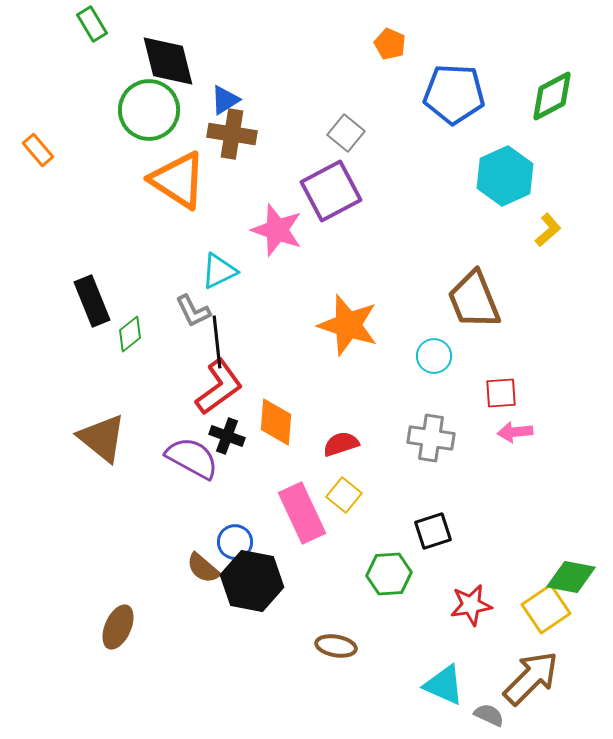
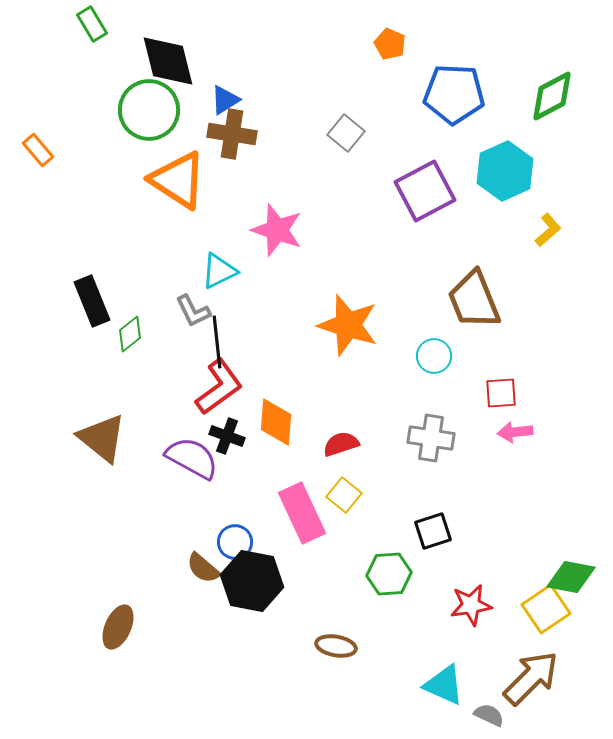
cyan hexagon at (505, 176): moved 5 px up
purple square at (331, 191): moved 94 px right
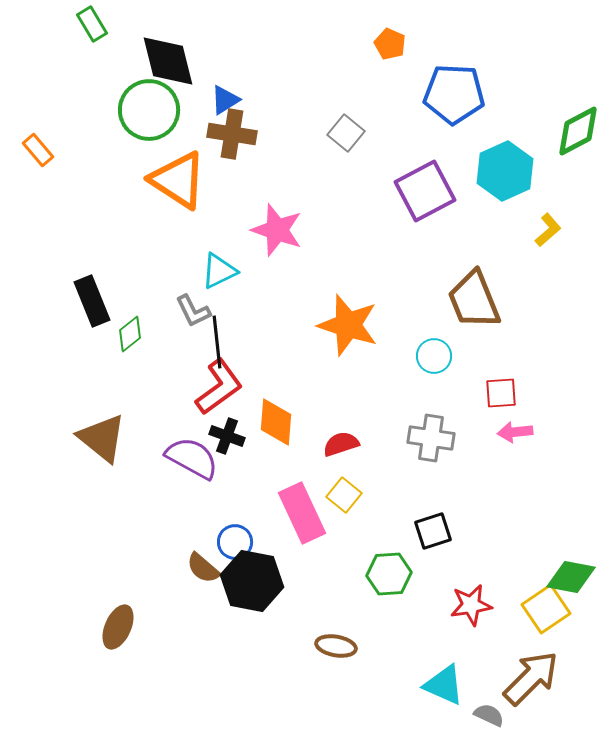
green diamond at (552, 96): moved 26 px right, 35 px down
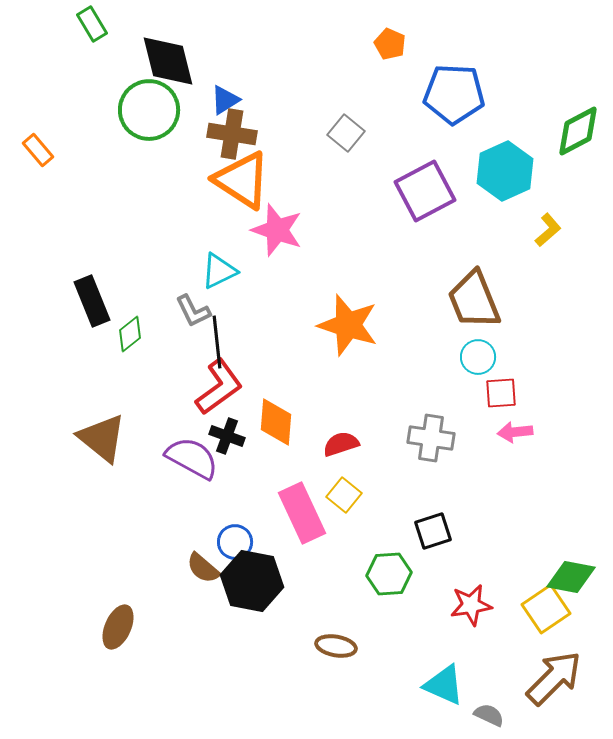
orange triangle at (178, 180): moved 64 px right
cyan circle at (434, 356): moved 44 px right, 1 px down
brown arrow at (531, 678): moved 23 px right
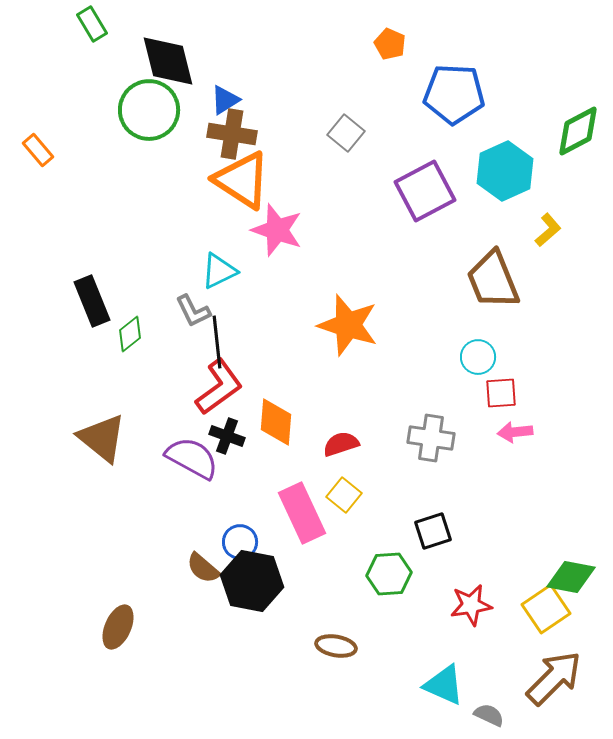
brown trapezoid at (474, 300): moved 19 px right, 20 px up
blue circle at (235, 542): moved 5 px right
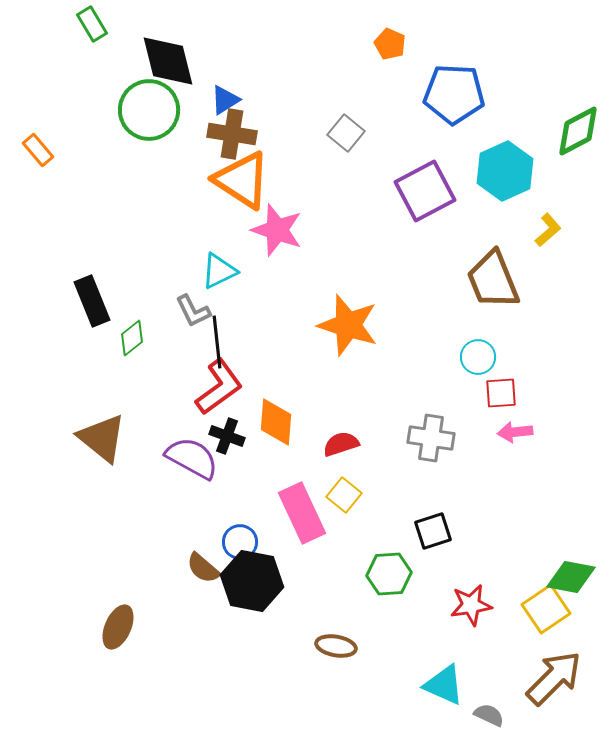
green diamond at (130, 334): moved 2 px right, 4 px down
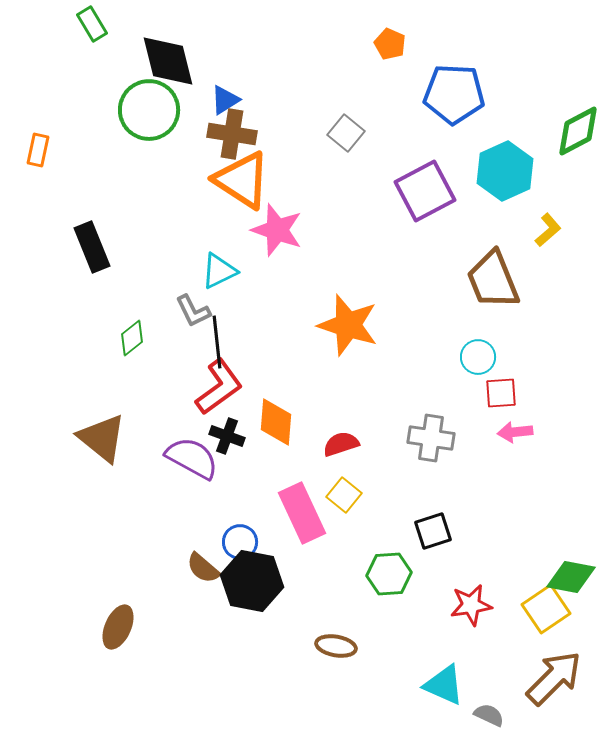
orange rectangle at (38, 150): rotated 52 degrees clockwise
black rectangle at (92, 301): moved 54 px up
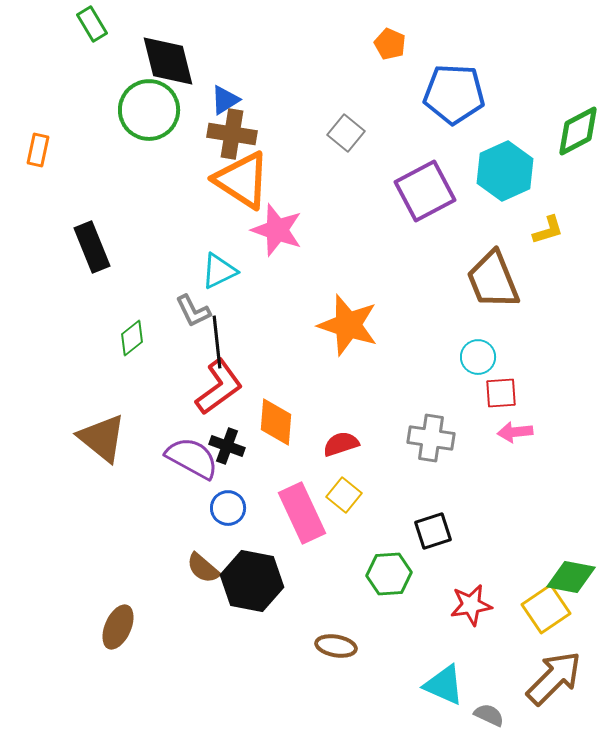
yellow L-shape at (548, 230): rotated 24 degrees clockwise
black cross at (227, 436): moved 10 px down
blue circle at (240, 542): moved 12 px left, 34 px up
